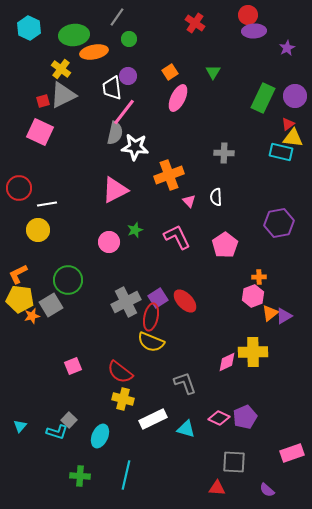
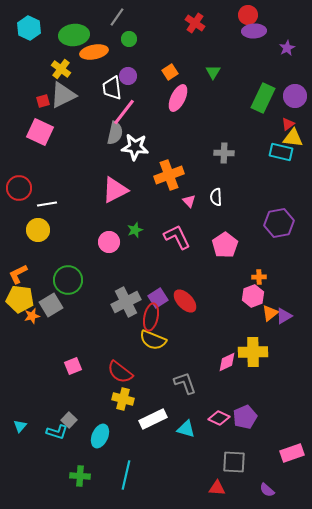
yellow semicircle at (151, 342): moved 2 px right, 2 px up
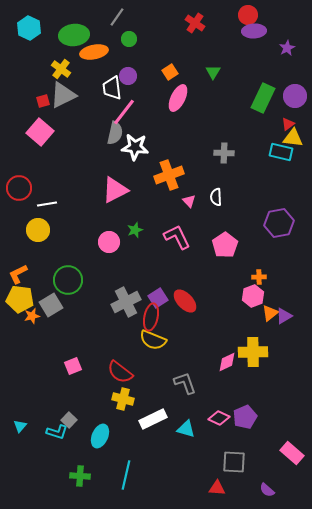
pink square at (40, 132): rotated 16 degrees clockwise
pink rectangle at (292, 453): rotated 60 degrees clockwise
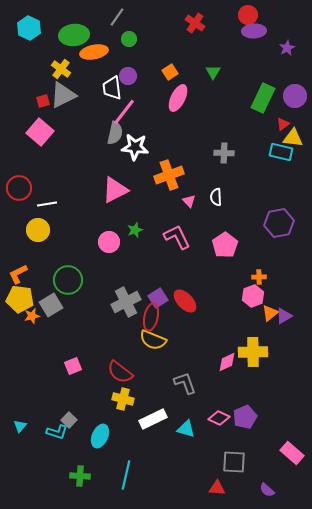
red triangle at (288, 124): moved 5 px left
